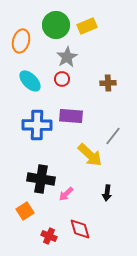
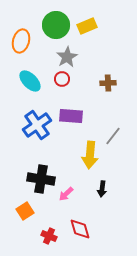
blue cross: rotated 36 degrees counterclockwise
yellow arrow: rotated 52 degrees clockwise
black arrow: moved 5 px left, 4 px up
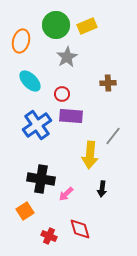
red circle: moved 15 px down
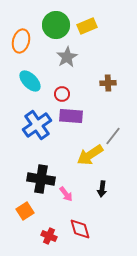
yellow arrow: rotated 52 degrees clockwise
pink arrow: rotated 84 degrees counterclockwise
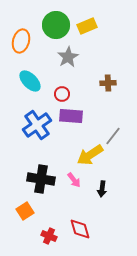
gray star: moved 1 px right
pink arrow: moved 8 px right, 14 px up
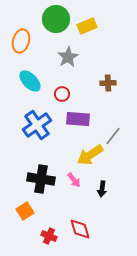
green circle: moved 6 px up
purple rectangle: moved 7 px right, 3 px down
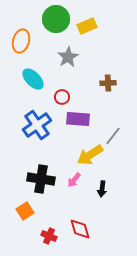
cyan ellipse: moved 3 px right, 2 px up
red circle: moved 3 px down
pink arrow: rotated 77 degrees clockwise
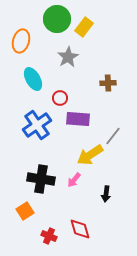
green circle: moved 1 px right
yellow rectangle: moved 3 px left, 1 px down; rotated 30 degrees counterclockwise
cyan ellipse: rotated 15 degrees clockwise
red circle: moved 2 px left, 1 px down
black arrow: moved 4 px right, 5 px down
